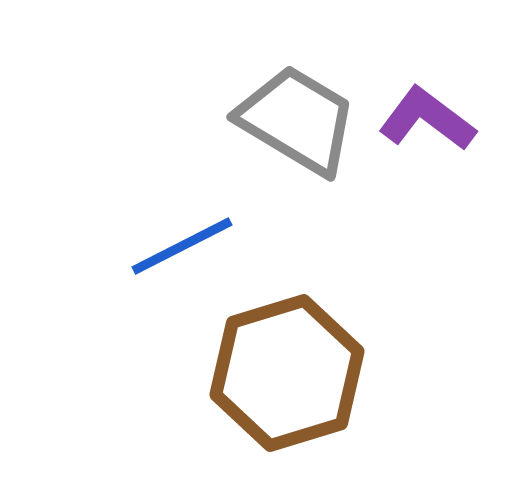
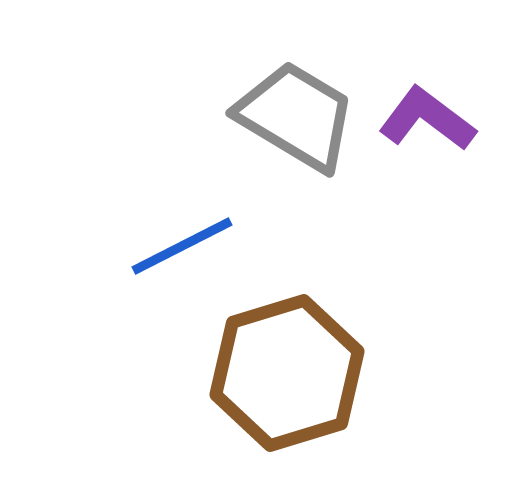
gray trapezoid: moved 1 px left, 4 px up
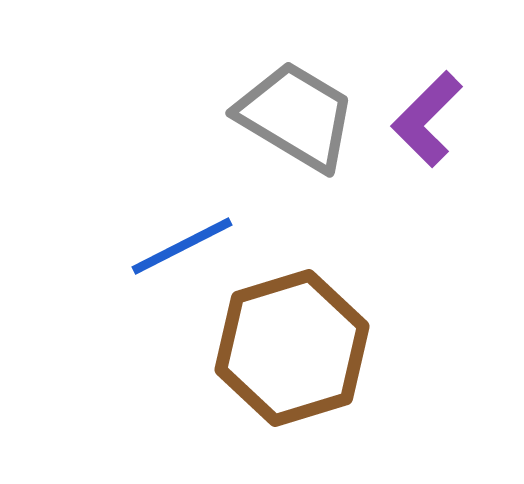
purple L-shape: rotated 82 degrees counterclockwise
brown hexagon: moved 5 px right, 25 px up
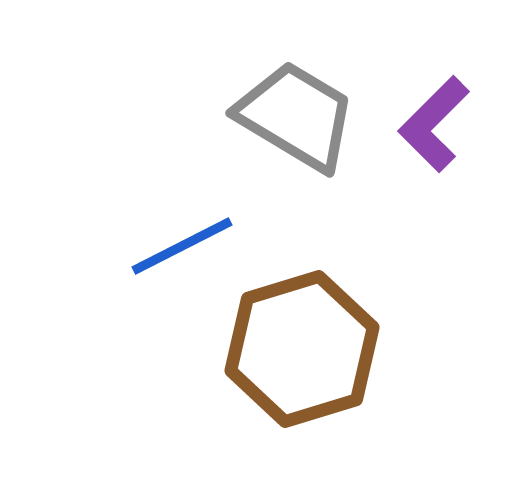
purple L-shape: moved 7 px right, 5 px down
brown hexagon: moved 10 px right, 1 px down
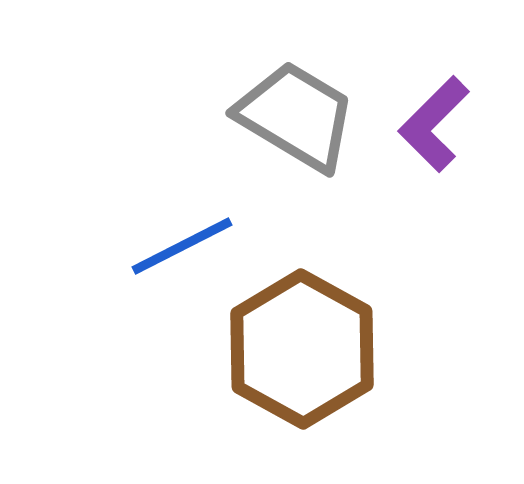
brown hexagon: rotated 14 degrees counterclockwise
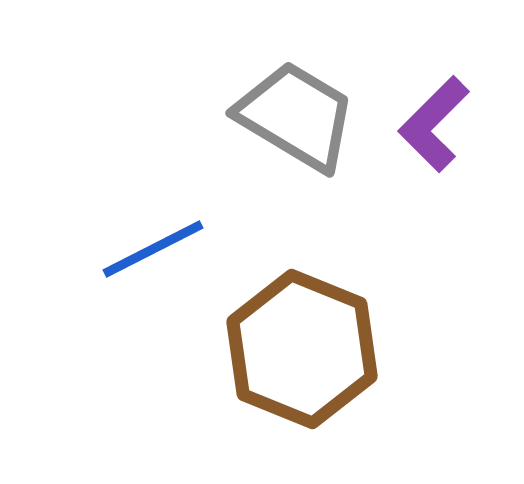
blue line: moved 29 px left, 3 px down
brown hexagon: rotated 7 degrees counterclockwise
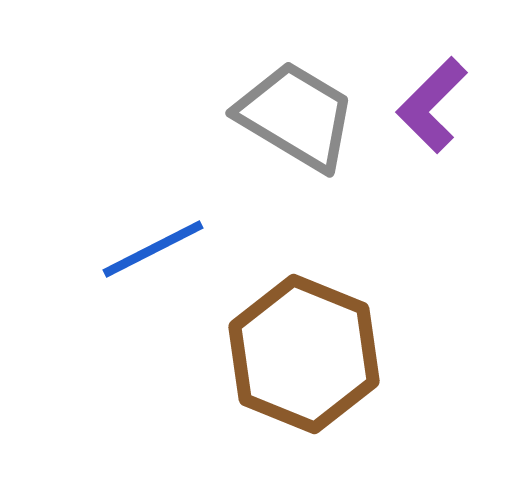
purple L-shape: moved 2 px left, 19 px up
brown hexagon: moved 2 px right, 5 px down
